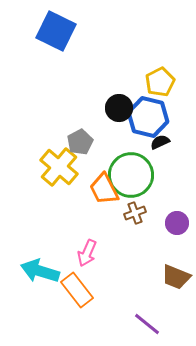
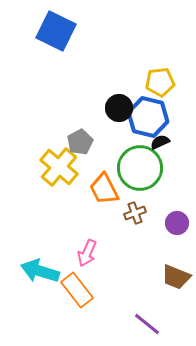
yellow pentagon: rotated 20 degrees clockwise
green circle: moved 9 px right, 7 px up
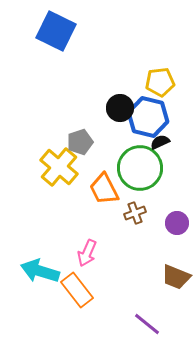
black circle: moved 1 px right
gray pentagon: rotated 10 degrees clockwise
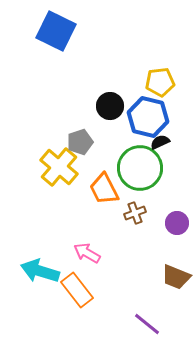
black circle: moved 10 px left, 2 px up
pink arrow: rotated 96 degrees clockwise
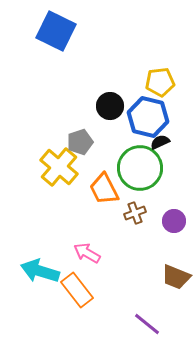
purple circle: moved 3 px left, 2 px up
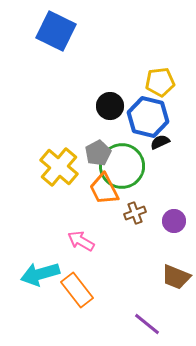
gray pentagon: moved 18 px right, 11 px down; rotated 10 degrees counterclockwise
green circle: moved 18 px left, 2 px up
pink arrow: moved 6 px left, 12 px up
cyan arrow: moved 3 px down; rotated 33 degrees counterclockwise
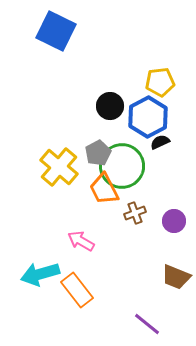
blue hexagon: rotated 18 degrees clockwise
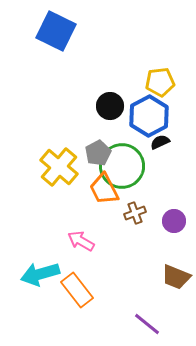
blue hexagon: moved 1 px right, 1 px up
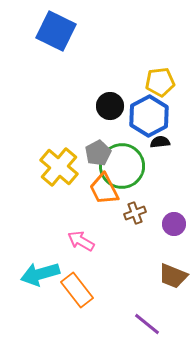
black semicircle: rotated 18 degrees clockwise
purple circle: moved 3 px down
brown trapezoid: moved 3 px left, 1 px up
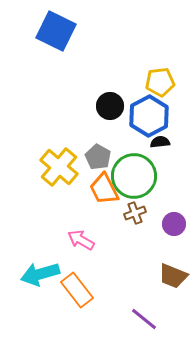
gray pentagon: moved 4 px down; rotated 15 degrees counterclockwise
green circle: moved 12 px right, 10 px down
pink arrow: moved 1 px up
purple line: moved 3 px left, 5 px up
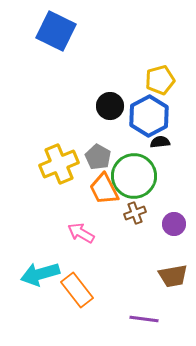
yellow pentagon: moved 2 px up; rotated 8 degrees counterclockwise
yellow cross: moved 3 px up; rotated 27 degrees clockwise
pink arrow: moved 7 px up
brown trapezoid: rotated 32 degrees counterclockwise
purple line: rotated 32 degrees counterclockwise
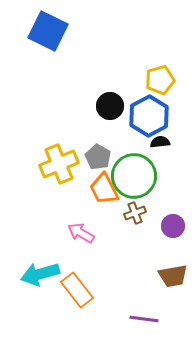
blue square: moved 8 px left
purple circle: moved 1 px left, 2 px down
